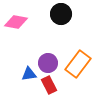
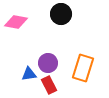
orange rectangle: moved 5 px right, 4 px down; rotated 20 degrees counterclockwise
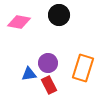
black circle: moved 2 px left, 1 px down
pink diamond: moved 3 px right
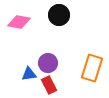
orange rectangle: moved 9 px right
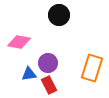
pink diamond: moved 20 px down
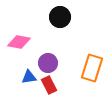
black circle: moved 1 px right, 2 px down
blue triangle: moved 3 px down
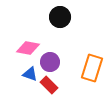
pink diamond: moved 9 px right, 6 px down
purple circle: moved 2 px right, 1 px up
blue triangle: moved 1 px right, 3 px up; rotated 28 degrees clockwise
red rectangle: rotated 18 degrees counterclockwise
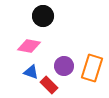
black circle: moved 17 px left, 1 px up
pink diamond: moved 1 px right, 2 px up
purple circle: moved 14 px right, 4 px down
blue triangle: moved 1 px right, 2 px up
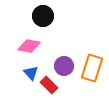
blue triangle: moved 1 px down; rotated 28 degrees clockwise
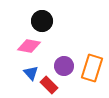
black circle: moved 1 px left, 5 px down
